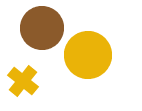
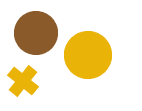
brown circle: moved 6 px left, 5 px down
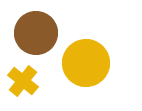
yellow circle: moved 2 px left, 8 px down
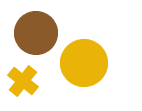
yellow circle: moved 2 px left
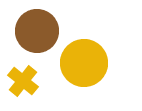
brown circle: moved 1 px right, 2 px up
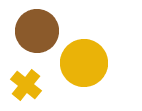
yellow cross: moved 3 px right, 4 px down
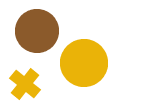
yellow cross: moved 1 px left, 1 px up
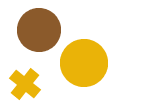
brown circle: moved 2 px right, 1 px up
